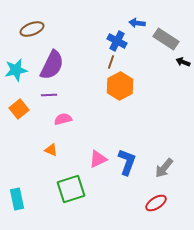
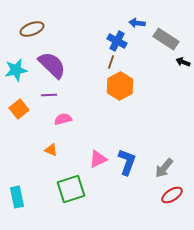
purple semicircle: rotated 72 degrees counterclockwise
cyan rectangle: moved 2 px up
red ellipse: moved 16 px right, 8 px up
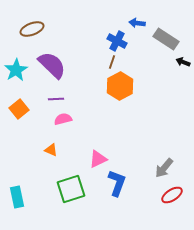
brown line: moved 1 px right
cyan star: rotated 20 degrees counterclockwise
purple line: moved 7 px right, 4 px down
blue L-shape: moved 10 px left, 21 px down
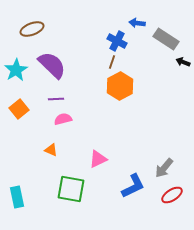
blue L-shape: moved 16 px right, 3 px down; rotated 44 degrees clockwise
green square: rotated 28 degrees clockwise
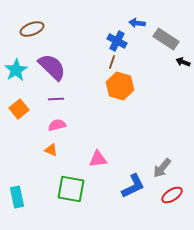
purple semicircle: moved 2 px down
orange hexagon: rotated 16 degrees counterclockwise
pink semicircle: moved 6 px left, 6 px down
pink triangle: rotated 18 degrees clockwise
gray arrow: moved 2 px left
